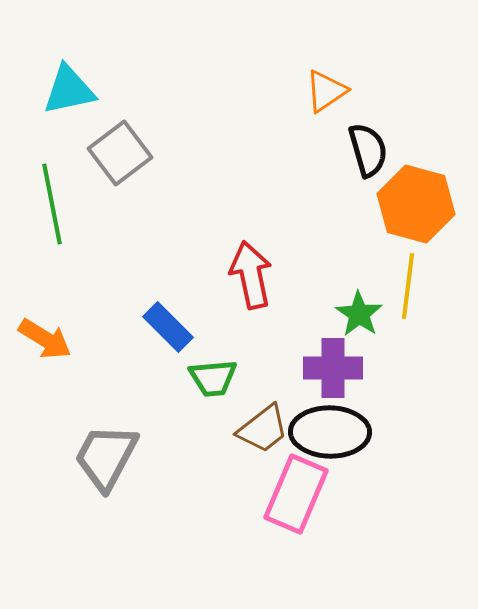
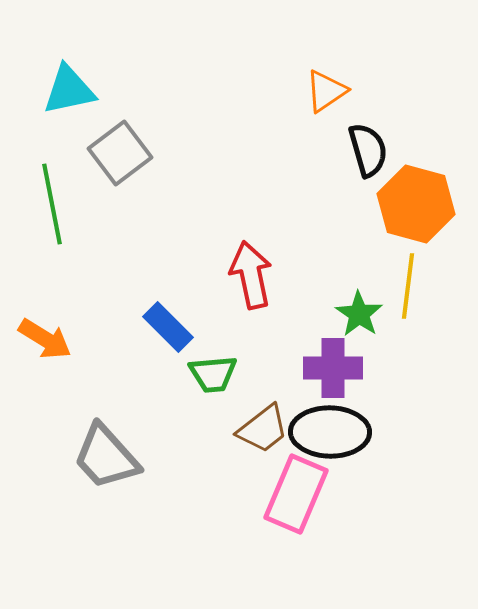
green trapezoid: moved 4 px up
gray trapezoid: rotated 70 degrees counterclockwise
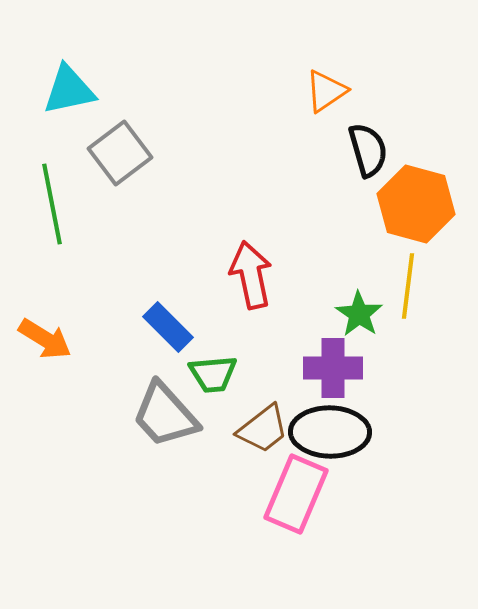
gray trapezoid: moved 59 px right, 42 px up
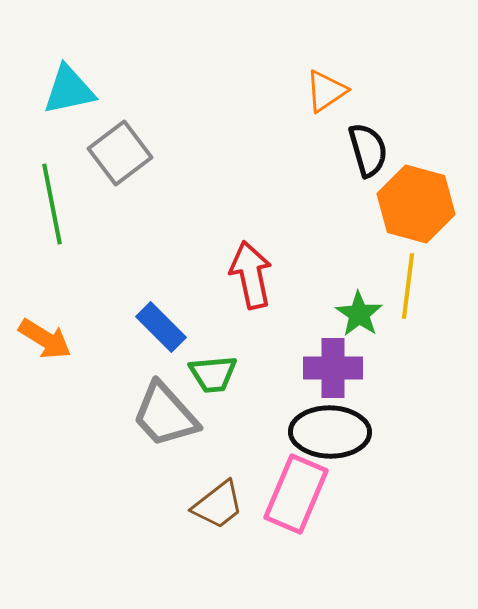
blue rectangle: moved 7 px left
brown trapezoid: moved 45 px left, 76 px down
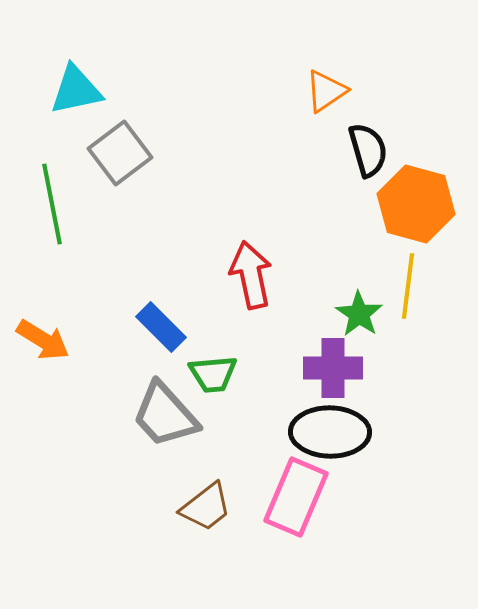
cyan triangle: moved 7 px right
orange arrow: moved 2 px left, 1 px down
pink rectangle: moved 3 px down
brown trapezoid: moved 12 px left, 2 px down
